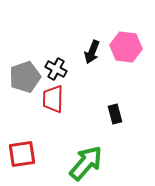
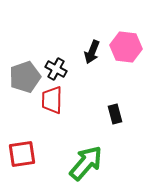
red trapezoid: moved 1 px left, 1 px down
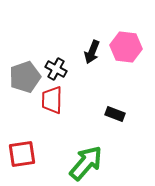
black rectangle: rotated 54 degrees counterclockwise
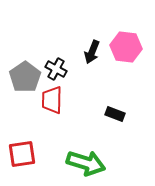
gray pentagon: rotated 16 degrees counterclockwise
green arrow: rotated 66 degrees clockwise
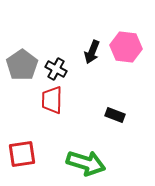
gray pentagon: moved 3 px left, 12 px up
black rectangle: moved 1 px down
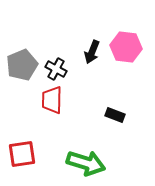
gray pentagon: rotated 12 degrees clockwise
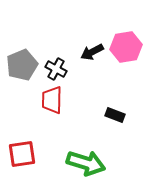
pink hexagon: rotated 16 degrees counterclockwise
black arrow: rotated 40 degrees clockwise
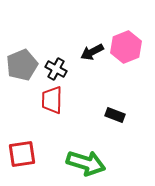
pink hexagon: rotated 12 degrees counterclockwise
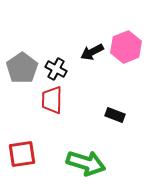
gray pentagon: moved 3 px down; rotated 12 degrees counterclockwise
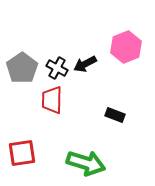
black arrow: moved 7 px left, 12 px down
black cross: moved 1 px right, 1 px up
red square: moved 1 px up
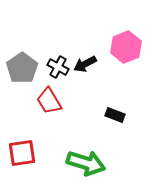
black cross: moved 1 px right, 1 px up
red trapezoid: moved 3 px left, 1 px down; rotated 32 degrees counterclockwise
